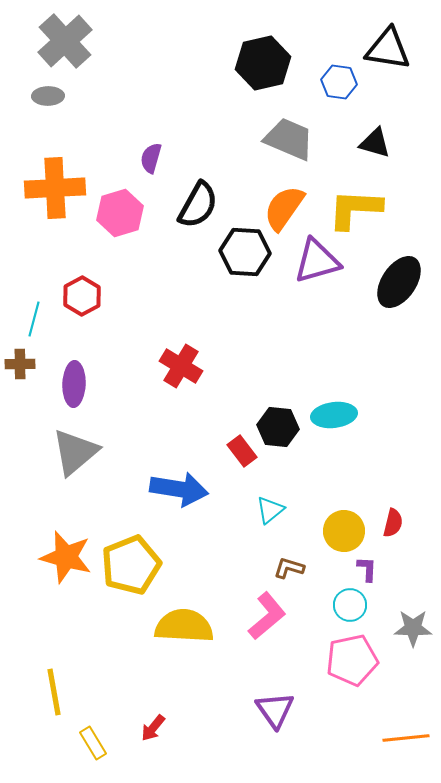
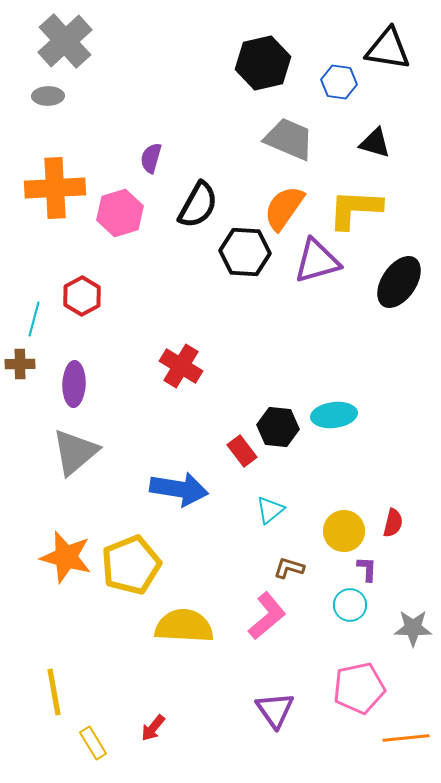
pink pentagon at (352, 660): moved 7 px right, 28 px down
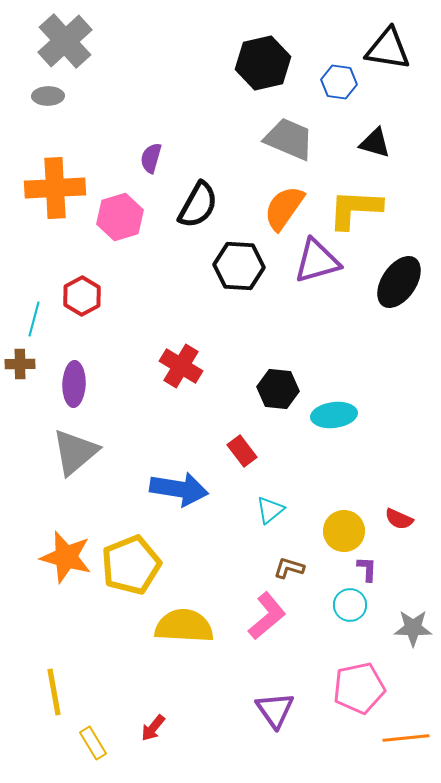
pink hexagon at (120, 213): moved 4 px down
black hexagon at (245, 252): moved 6 px left, 14 px down
black hexagon at (278, 427): moved 38 px up
red semicircle at (393, 523): moved 6 px right, 4 px up; rotated 100 degrees clockwise
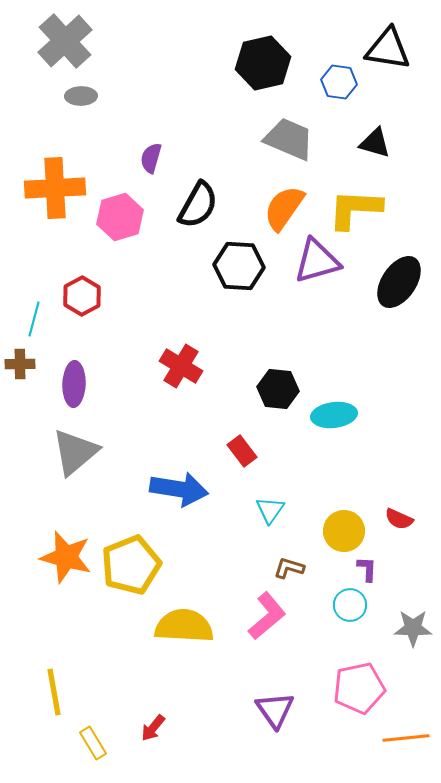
gray ellipse at (48, 96): moved 33 px right
cyan triangle at (270, 510): rotated 16 degrees counterclockwise
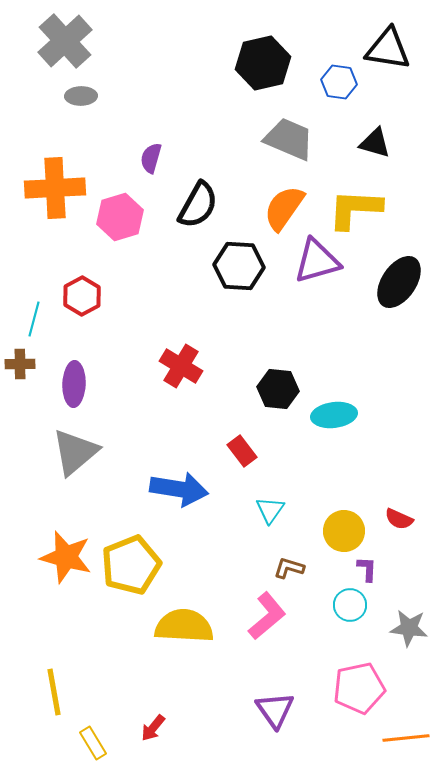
gray star at (413, 628): moved 4 px left; rotated 6 degrees clockwise
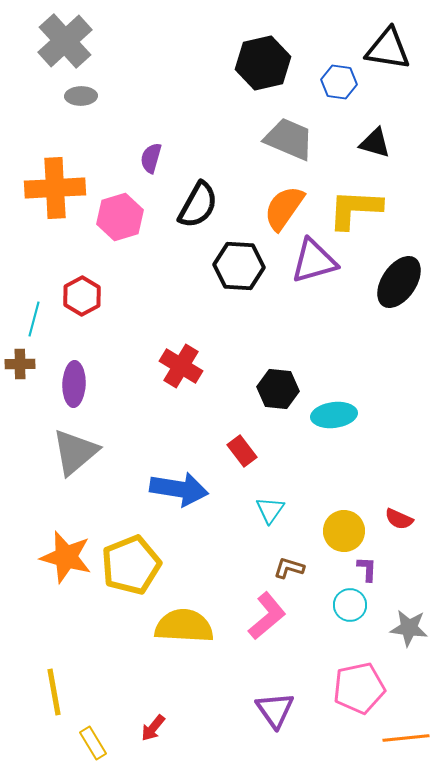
purple triangle at (317, 261): moved 3 px left
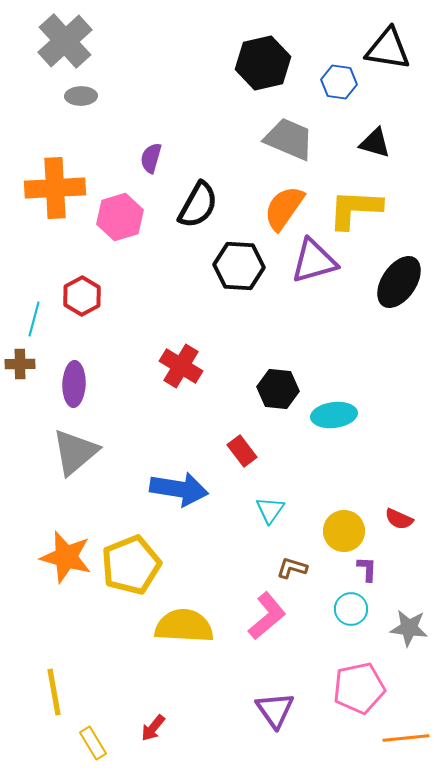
brown L-shape at (289, 568): moved 3 px right
cyan circle at (350, 605): moved 1 px right, 4 px down
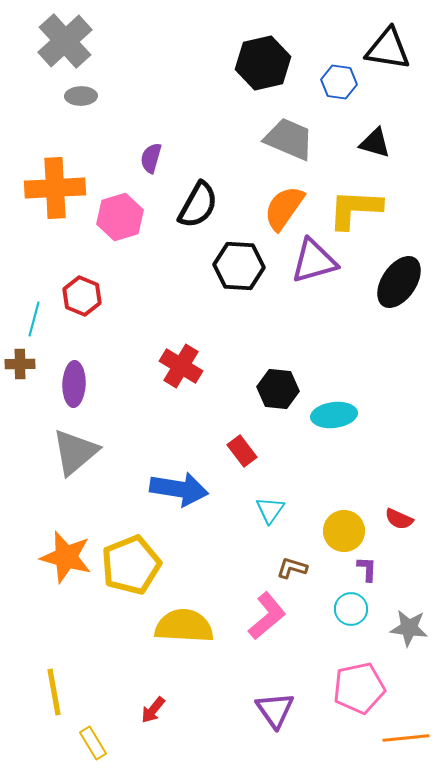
red hexagon at (82, 296): rotated 9 degrees counterclockwise
red arrow at (153, 728): moved 18 px up
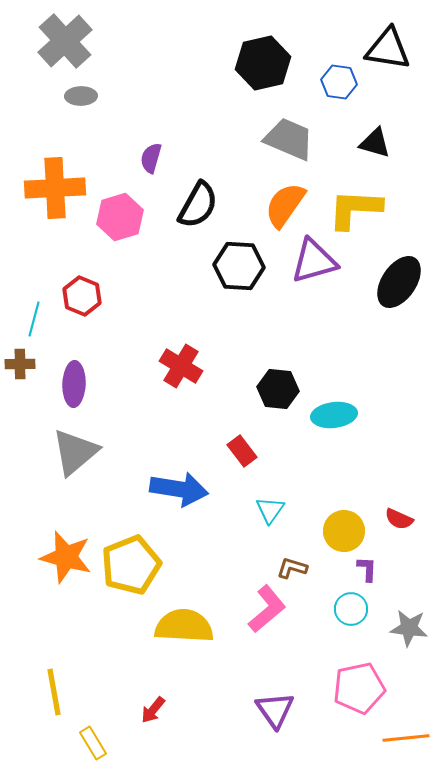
orange semicircle at (284, 208): moved 1 px right, 3 px up
pink L-shape at (267, 616): moved 7 px up
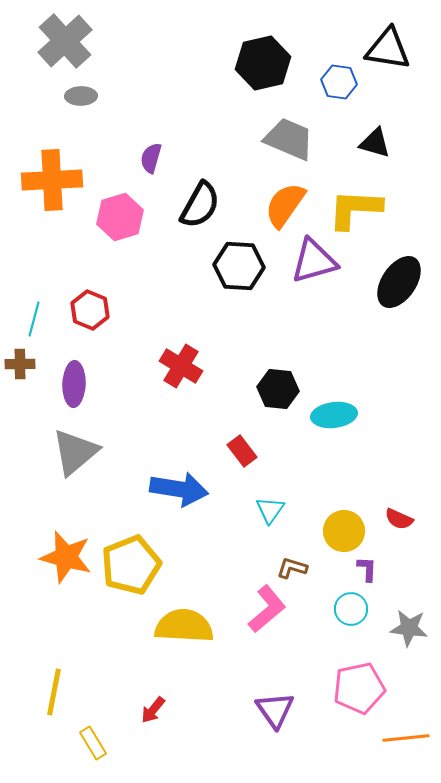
orange cross at (55, 188): moved 3 px left, 8 px up
black semicircle at (198, 205): moved 2 px right
red hexagon at (82, 296): moved 8 px right, 14 px down
yellow line at (54, 692): rotated 21 degrees clockwise
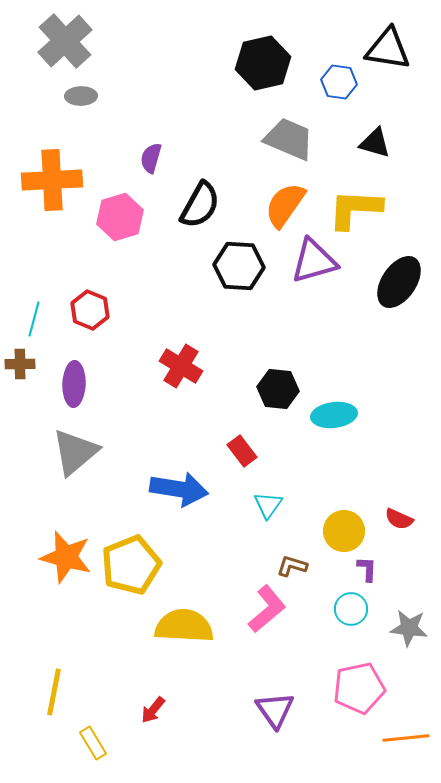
cyan triangle at (270, 510): moved 2 px left, 5 px up
brown L-shape at (292, 568): moved 2 px up
